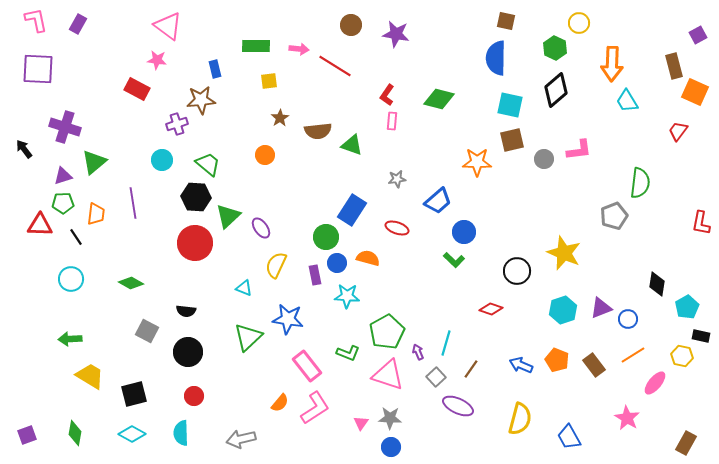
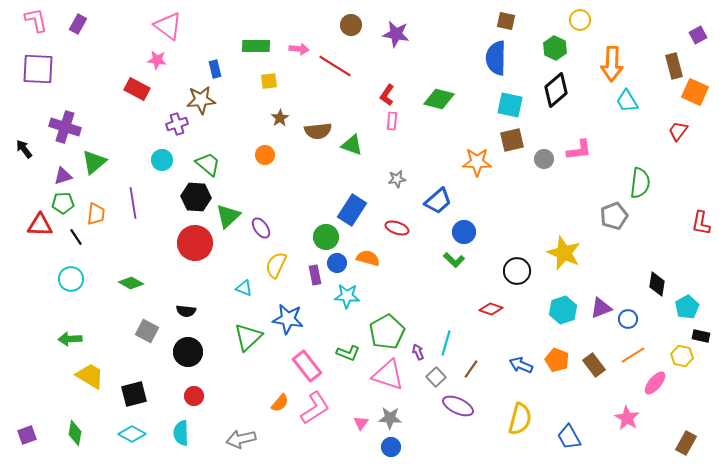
yellow circle at (579, 23): moved 1 px right, 3 px up
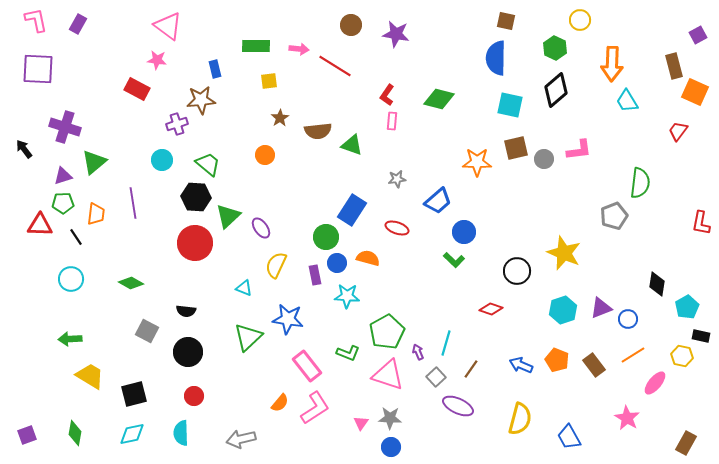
brown square at (512, 140): moved 4 px right, 8 px down
cyan diamond at (132, 434): rotated 40 degrees counterclockwise
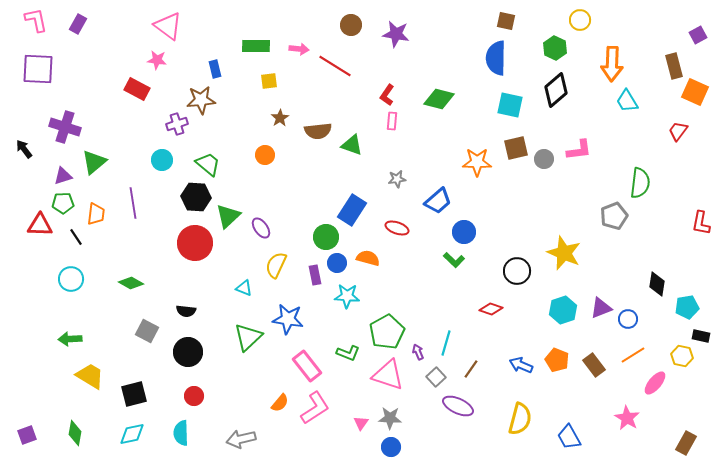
cyan pentagon at (687, 307): rotated 20 degrees clockwise
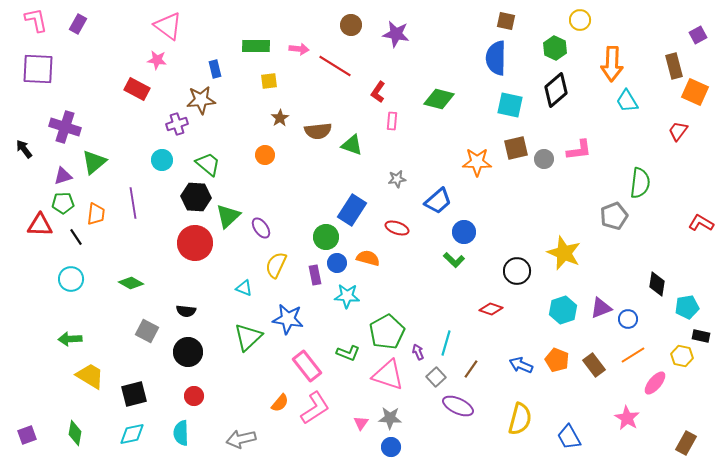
red L-shape at (387, 95): moved 9 px left, 3 px up
red L-shape at (701, 223): rotated 110 degrees clockwise
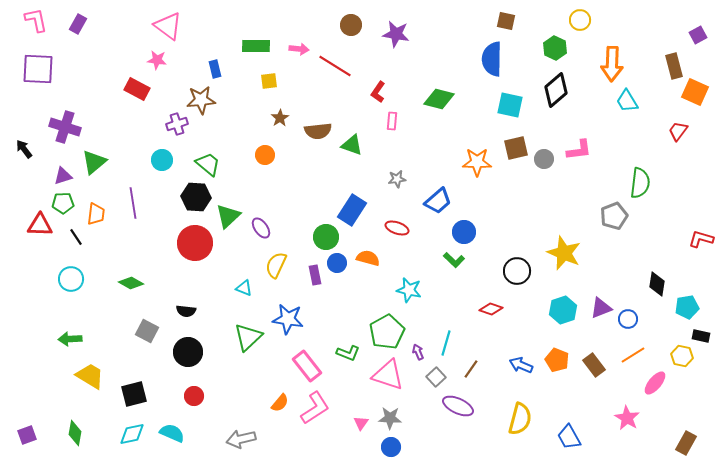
blue semicircle at (496, 58): moved 4 px left, 1 px down
red L-shape at (701, 223): moved 16 px down; rotated 15 degrees counterclockwise
cyan star at (347, 296): moved 62 px right, 6 px up; rotated 10 degrees clockwise
cyan semicircle at (181, 433): moved 9 px left; rotated 115 degrees clockwise
